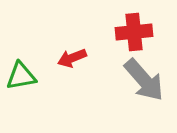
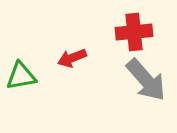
gray arrow: moved 2 px right
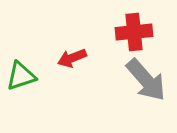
green triangle: rotated 8 degrees counterclockwise
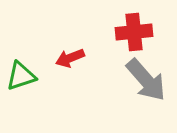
red arrow: moved 2 px left
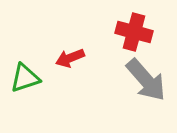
red cross: rotated 21 degrees clockwise
green triangle: moved 4 px right, 2 px down
